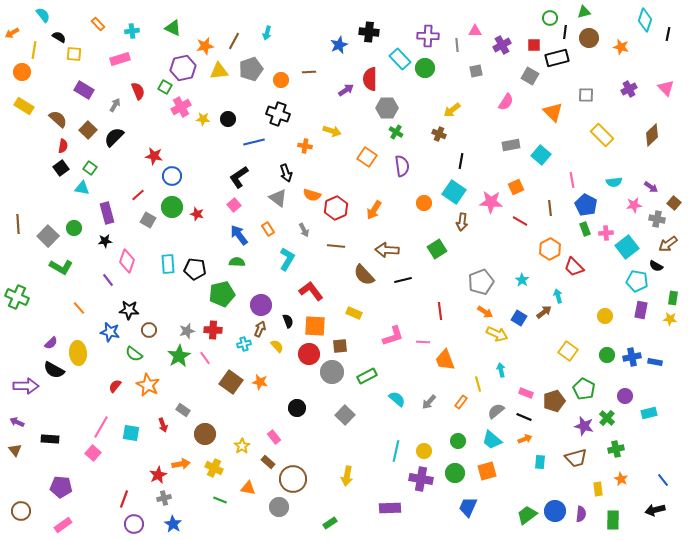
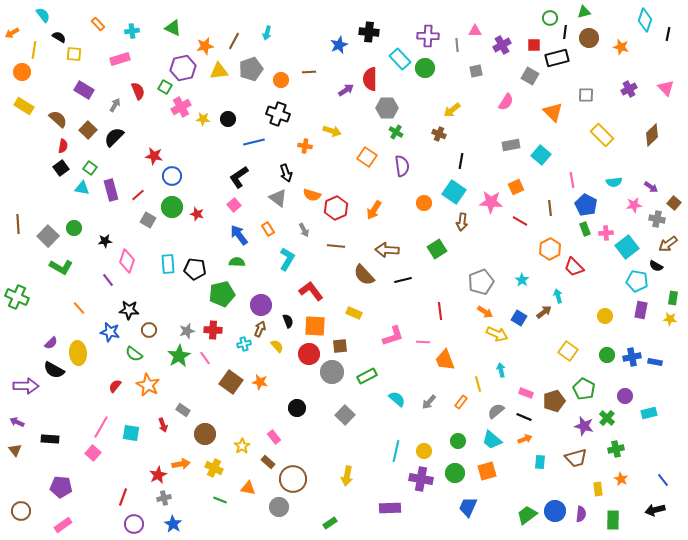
purple rectangle at (107, 213): moved 4 px right, 23 px up
red line at (124, 499): moved 1 px left, 2 px up
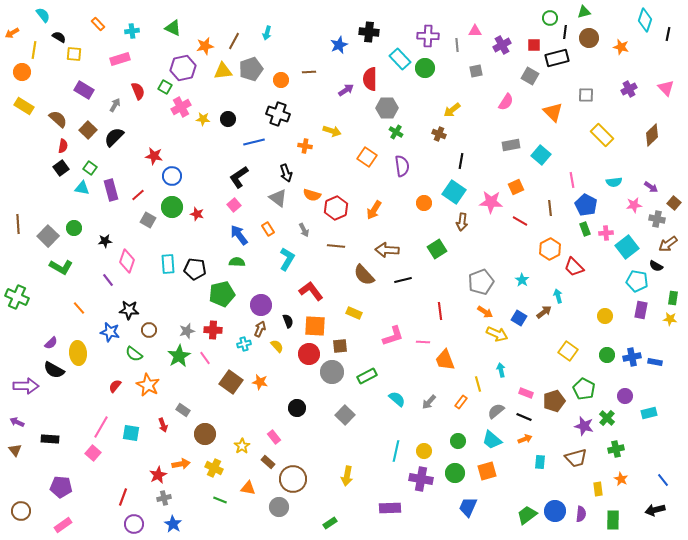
yellow triangle at (219, 71): moved 4 px right
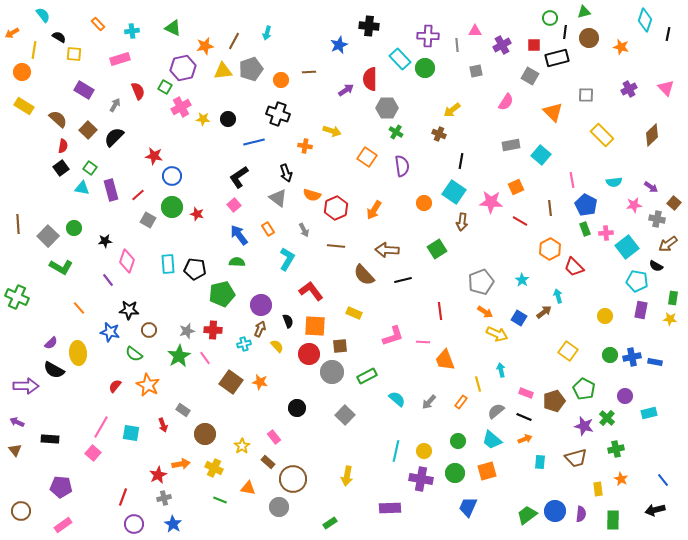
black cross at (369, 32): moved 6 px up
green circle at (607, 355): moved 3 px right
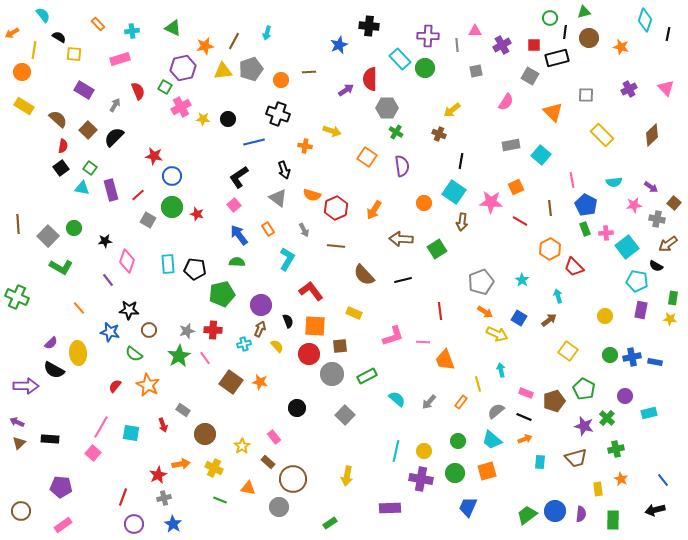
black arrow at (286, 173): moved 2 px left, 3 px up
brown arrow at (387, 250): moved 14 px right, 11 px up
brown arrow at (544, 312): moved 5 px right, 8 px down
gray circle at (332, 372): moved 2 px down
brown triangle at (15, 450): moved 4 px right, 7 px up; rotated 24 degrees clockwise
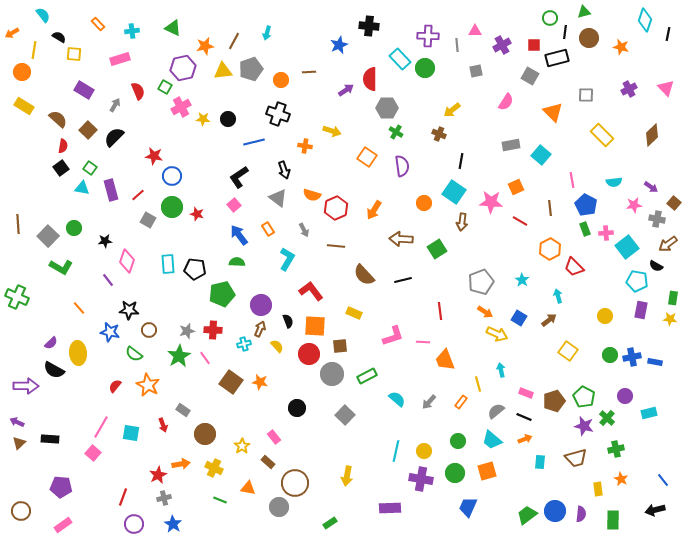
green pentagon at (584, 389): moved 8 px down
brown circle at (293, 479): moved 2 px right, 4 px down
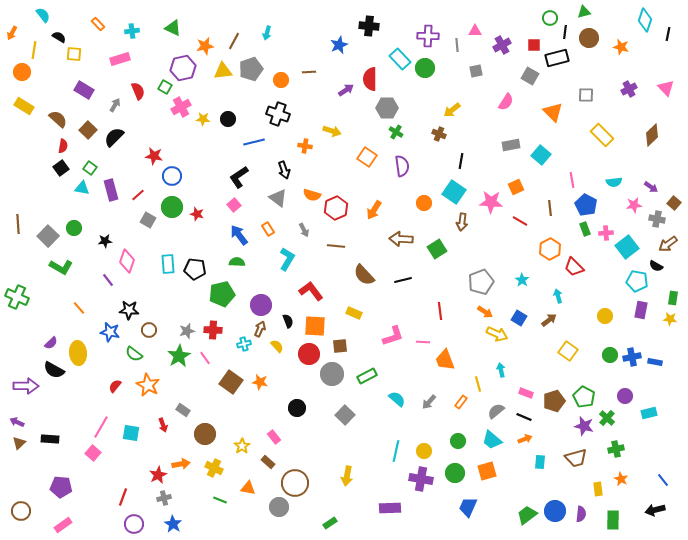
orange arrow at (12, 33): rotated 32 degrees counterclockwise
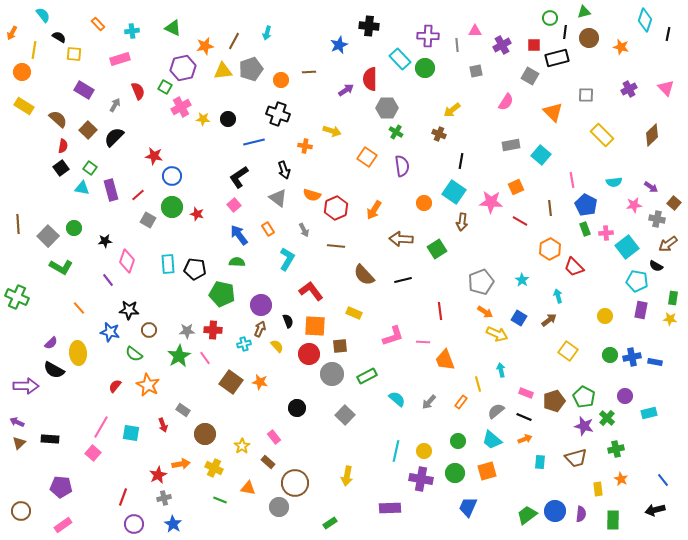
green pentagon at (222, 294): rotated 25 degrees clockwise
gray star at (187, 331): rotated 14 degrees clockwise
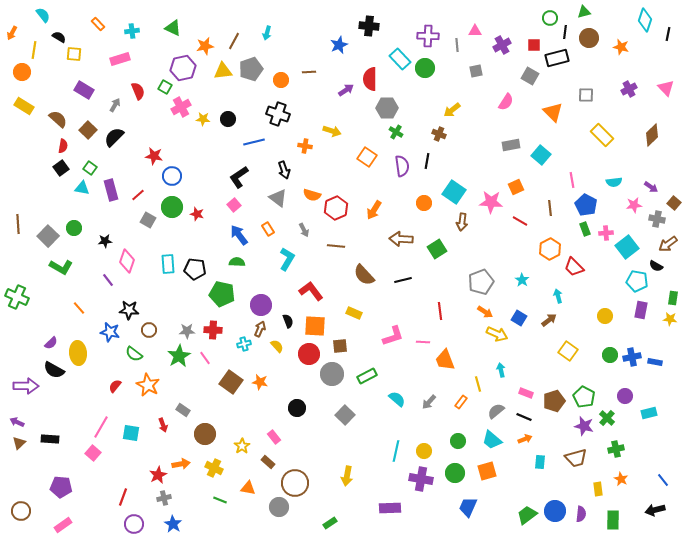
black line at (461, 161): moved 34 px left
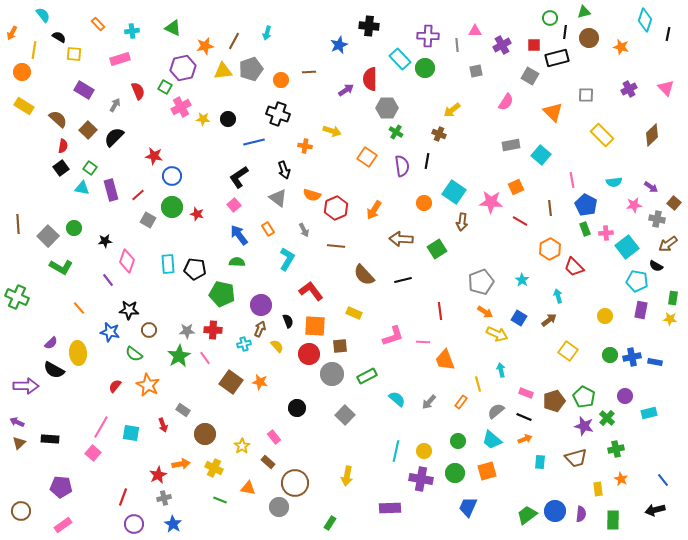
green rectangle at (330, 523): rotated 24 degrees counterclockwise
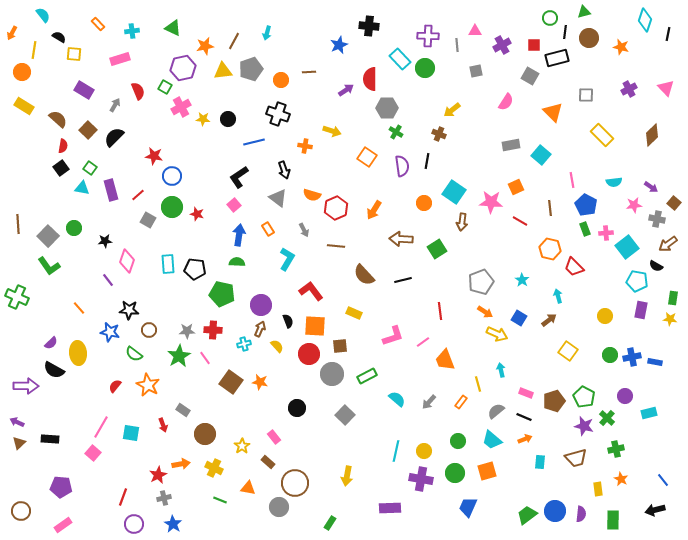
blue arrow at (239, 235): rotated 45 degrees clockwise
orange hexagon at (550, 249): rotated 20 degrees counterclockwise
green L-shape at (61, 267): moved 12 px left, 1 px up; rotated 25 degrees clockwise
pink line at (423, 342): rotated 40 degrees counterclockwise
